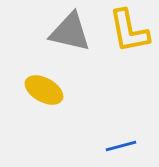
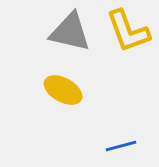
yellow L-shape: moved 1 px left; rotated 9 degrees counterclockwise
yellow ellipse: moved 19 px right
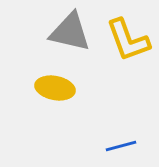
yellow L-shape: moved 9 px down
yellow ellipse: moved 8 px left, 2 px up; rotated 18 degrees counterclockwise
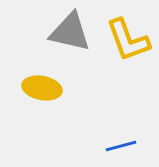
yellow ellipse: moved 13 px left
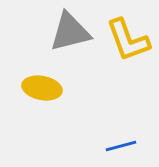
gray triangle: rotated 27 degrees counterclockwise
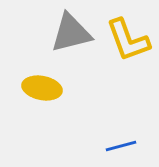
gray triangle: moved 1 px right, 1 px down
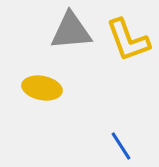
gray triangle: moved 2 px up; rotated 9 degrees clockwise
blue line: rotated 72 degrees clockwise
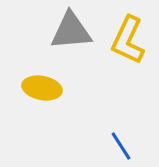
yellow L-shape: rotated 45 degrees clockwise
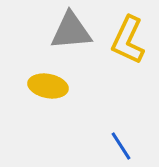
yellow ellipse: moved 6 px right, 2 px up
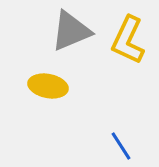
gray triangle: rotated 18 degrees counterclockwise
